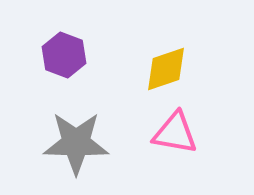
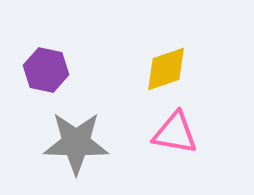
purple hexagon: moved 18 px left, 15 px down; rotated 9 degrees counterclockwise
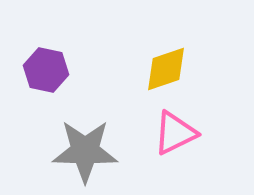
pink triangle: rotated 36 degrees counterclockwise
gray star: moved 9 px right, 8 px down
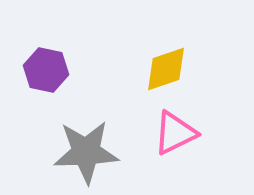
gray star: moved 1 px right, 1 px down; rotated 4 degrees counterclockwise
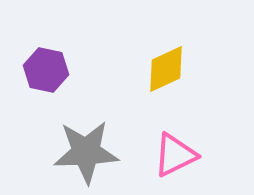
yellow diamond: rotated 6 degrees counterclockwise
pink triangle: moved 22 px down
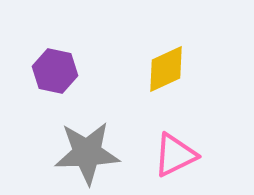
purple hexagon: moved 9 px right, 1 px down
gray star: moved 1 px right, 1 px down
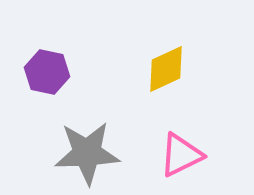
purple hexagon: moved 8 px left, 1 px down
pink triangle: moved 6 px right
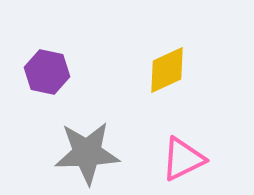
yellow diamond: moved 1 px right, 1 px down
pink triangle: moved 2 px right, 4 px down
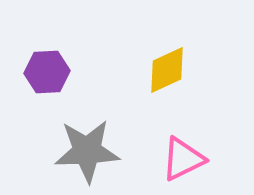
purple hexagon: rotated 15 degrees counterclockwise
gray star: moved 2 px up
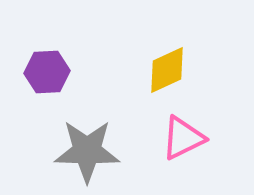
gray star: rotated 4 degrees clockwise
pink triangle: moved 21 px up
